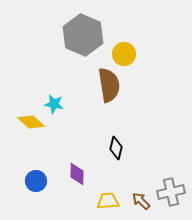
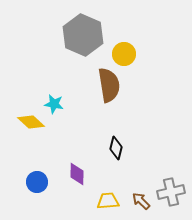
blue circle: moved 1 px right, 1 px down
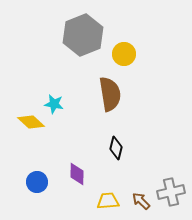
gray hexagon: rotated 15 degrees clockwise
brown semicircle: moved 1 px right, 9 px down
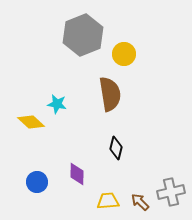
cyan star: moved 3 px right
brown arrow: moved 1 px left, 1 px down
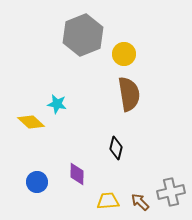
brown semicircle: moved 19 px right
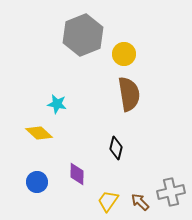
yellow diamond: moved 8 px right, 11 px down
yellow trapezoid: rotated 50 degrees counterclockwise
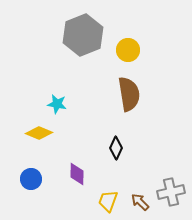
yellow circle: moved 4 px right, 4 px up
yellow diamond: rotated 20 degrees counterclockwise
black diamond: rotated 10 degrees clockwise
blue circle: moved 6 px left, 3 px up
yellow trapezoid: rotated 15 degrees counterclockwise
